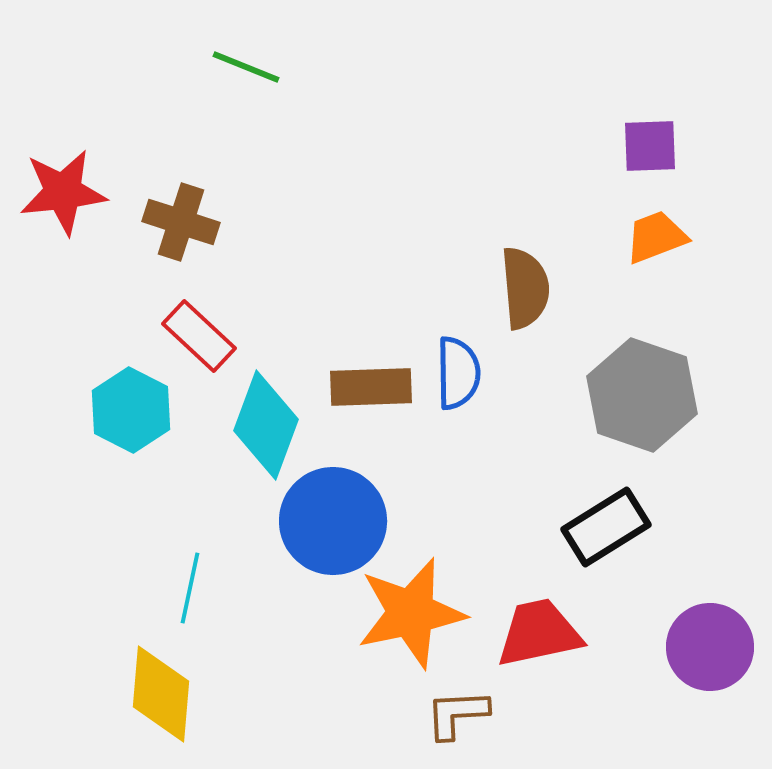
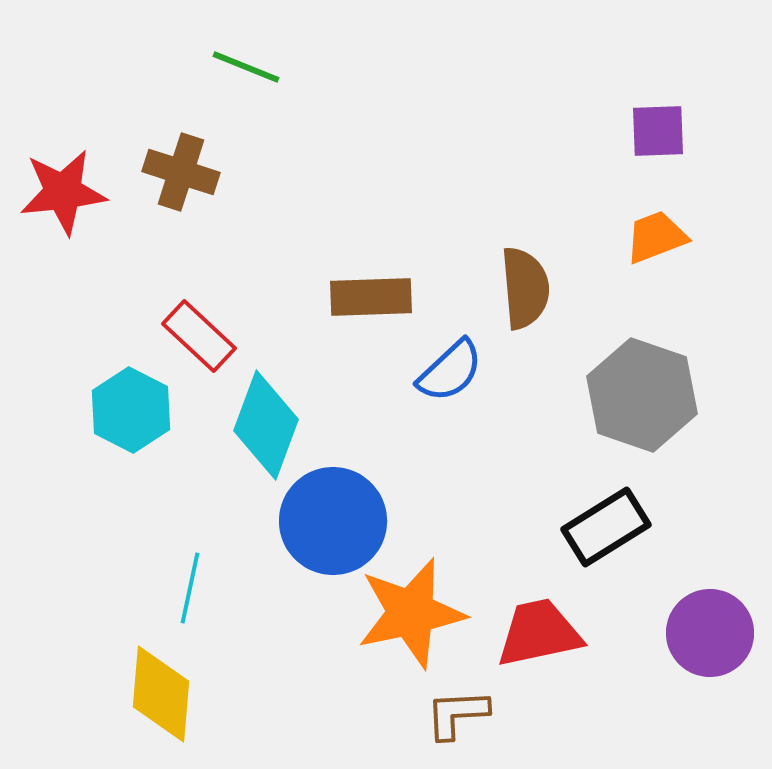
purple square: moved 8 px right, 15 px up
brown cross: moved 50 px up
blue semicircle: moved 8 px left, 2 px up; rotated 48 degrees clockwise
brown rectangle: moved 90 px up
purple circle: moved 14 px up
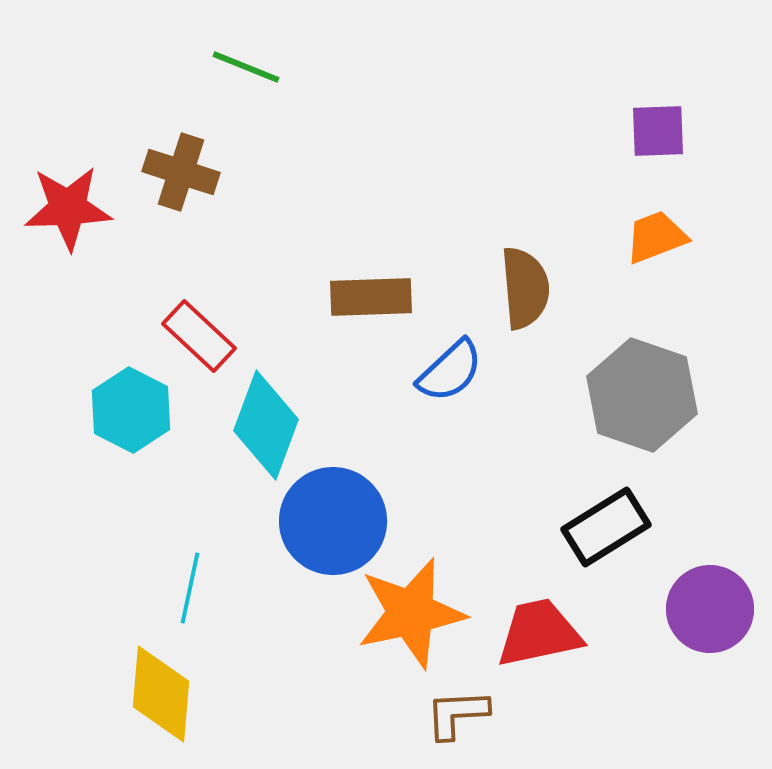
red star: moved 5 px right, 16 px down; rotated 4 degrees clockwise
purple circle: moved 24 px up
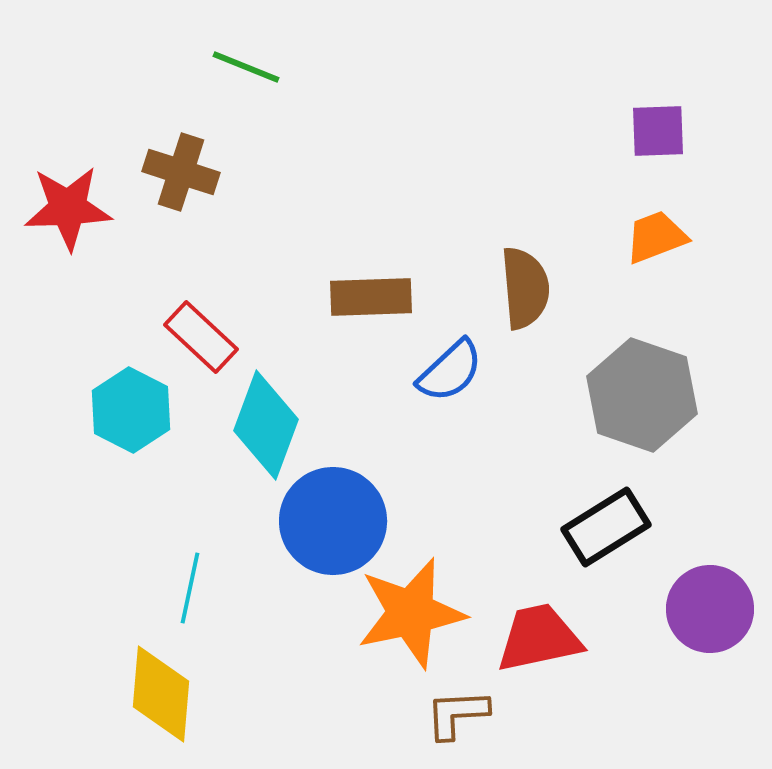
red rectangle: moved 2 px right, 1 px down
red trapezoid: moved 5 px down
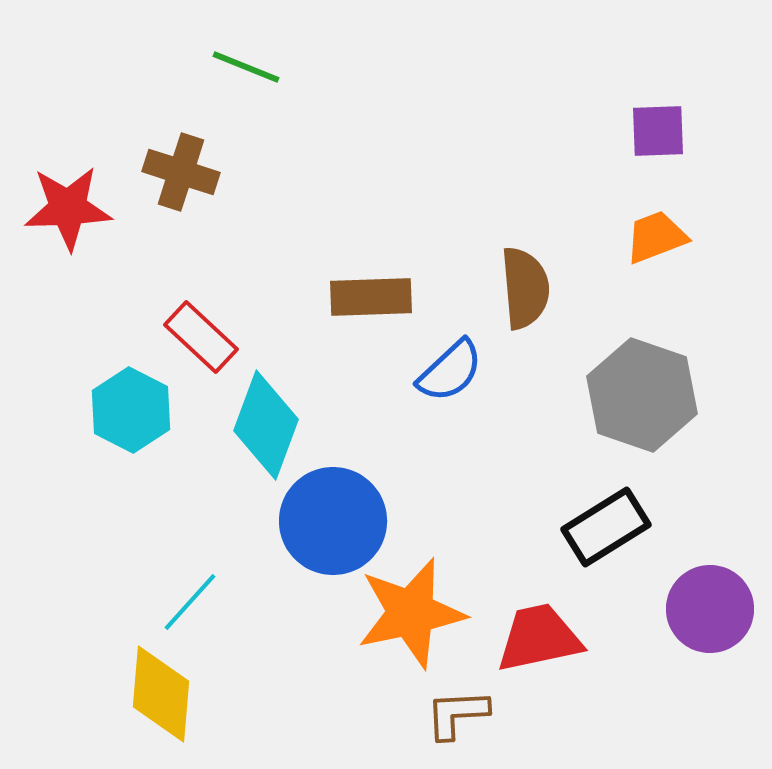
cyan line: moved 14 px down; rotated 30 degrees clockwise
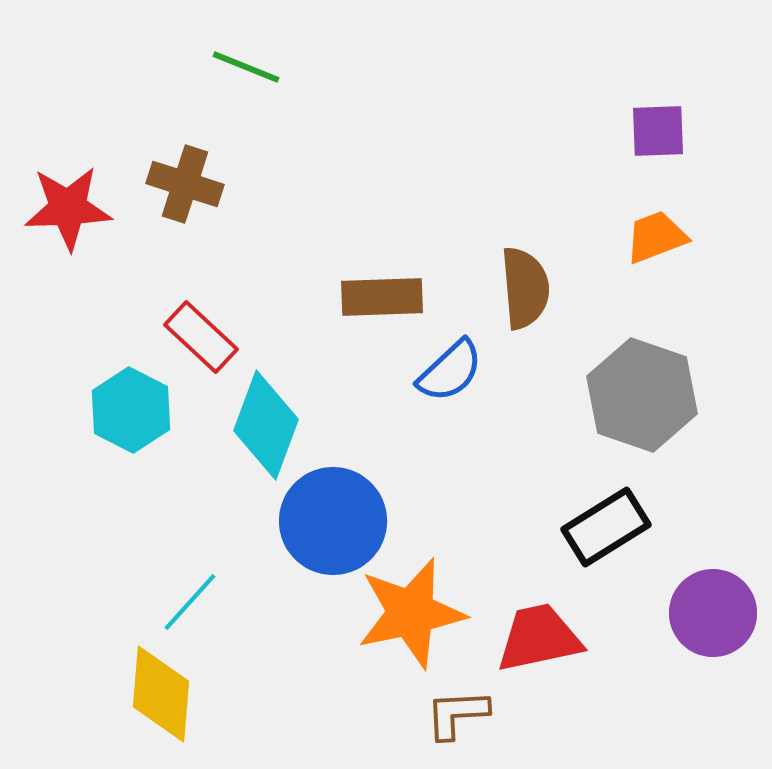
brown cross: moved 4 px right, 12 px down
brown rectangle: moved 11 px right
purple circle: moved 3 px right, 4 px down
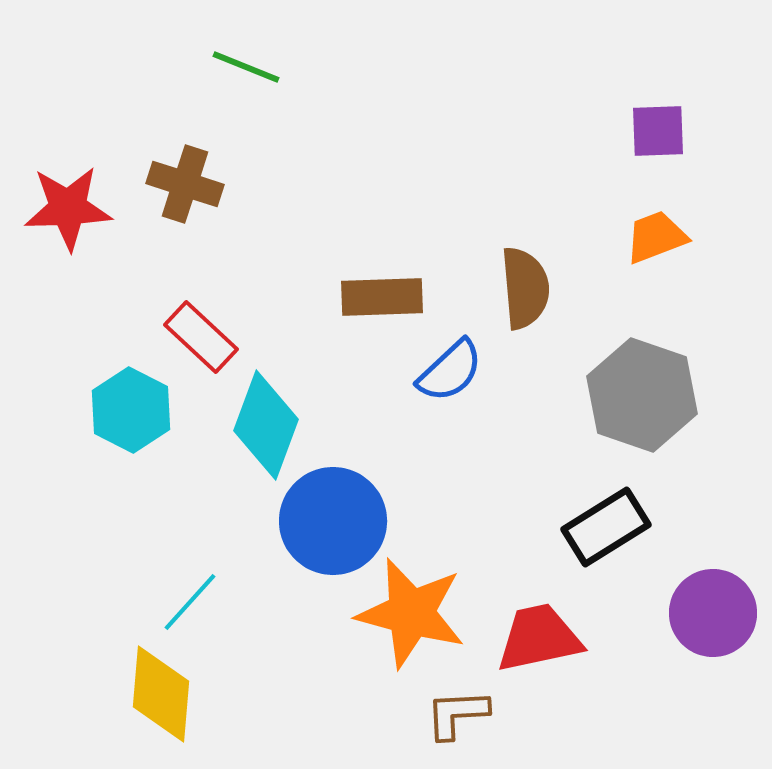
orange star: rotated 27 degrees clockwise
